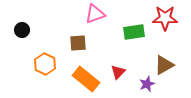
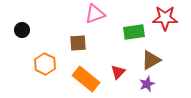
brown triangle: moved 13 px left, 5 px up
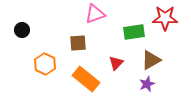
red triangle: moved 2 px left, 9 px up
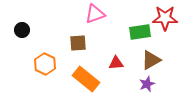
green rectangle: moved 6 px right
red triangle: rotated 42 degrees clockwise
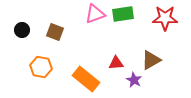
green rectangle: moved 17 px left, 18 px up
brown square: moved 23 px left, 11 px up; rotated 24 degrees clockwise
orange hexagon: moved 4 px left, 3 px down; rotated 15 degrees counterclockwise
purple star: moved 13 px left, 4 px up; rotated 21 degrees counterclockwise
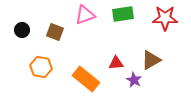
pink triangle: moved 10 px left, 1 px down
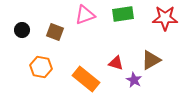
red triangle: rotated 21 degrees clockwise
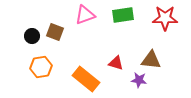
green rectangle: moved 1 px down
black circle: moved 10 px right, 6 px down
brown triangle: rotated 35 degrees clockwise
orange hexagon: rotated 20 degrees counterclockwise
purple star: moved 5 px right; rotated 21 degrees counterclockwise
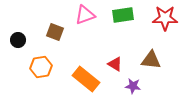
black circle: moved 14 px left, 4 px down
red triangle: moved 1 px left, 1 px down; rotated 14 degrees clockwise
purple star: moved 6 px left, 6 px down
